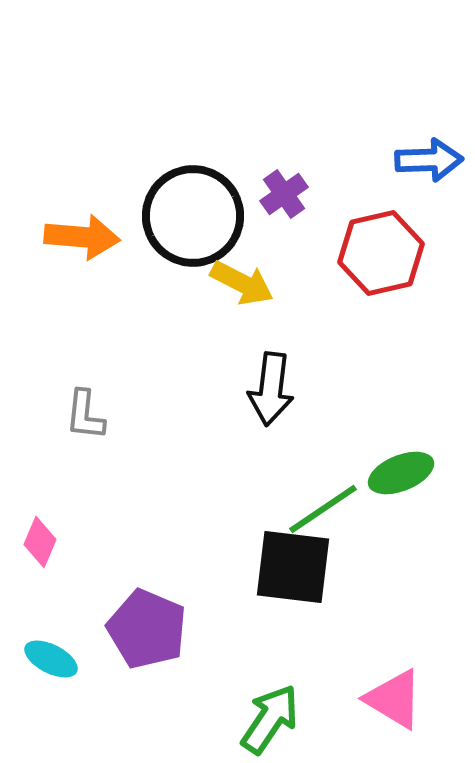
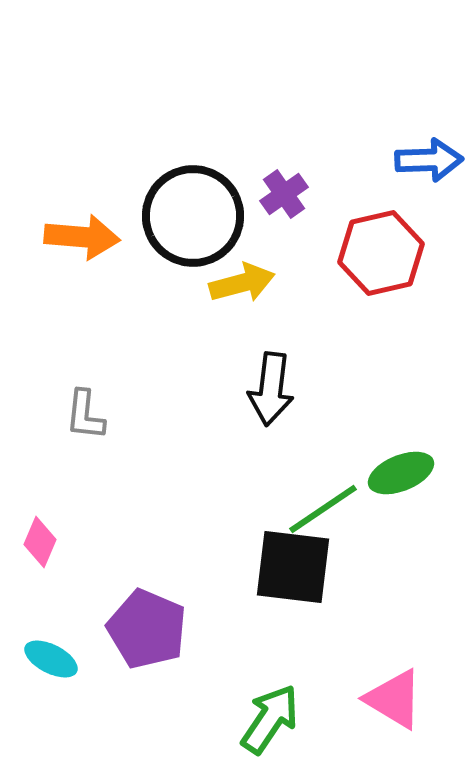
yellow arrow: rotated 42 degrees counterclockwise
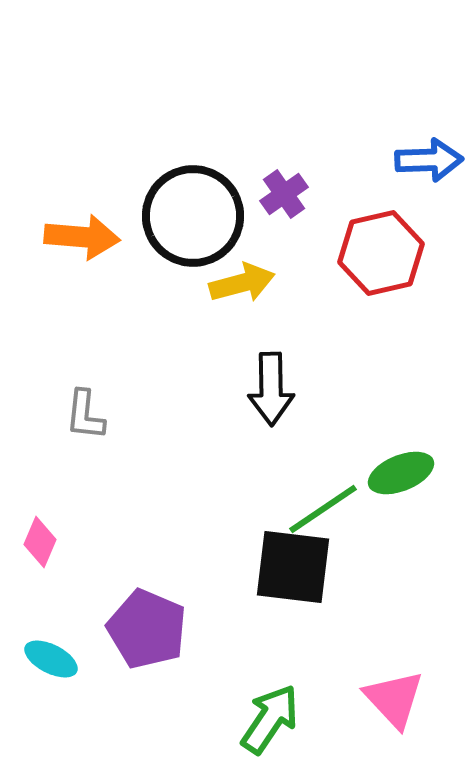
black arrow: rotated 8 degrees counterclockwise
pink triangle: rotated 16 degrees clockwise
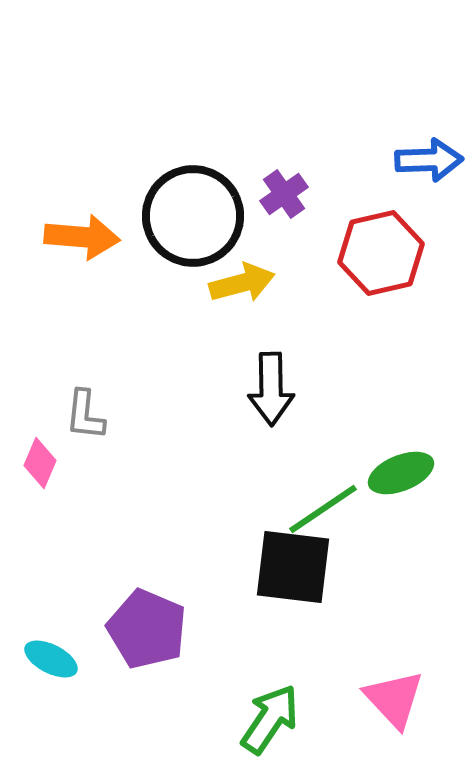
pink diamond: moved 79 px up
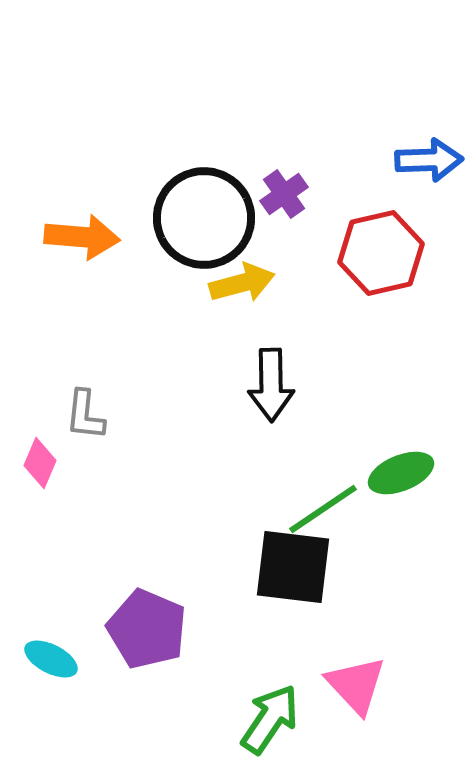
black circle: moved 11 px right, 2 px down
black arrow: moved 4 px up
pink triangle: moved 38 px left, 14 px up
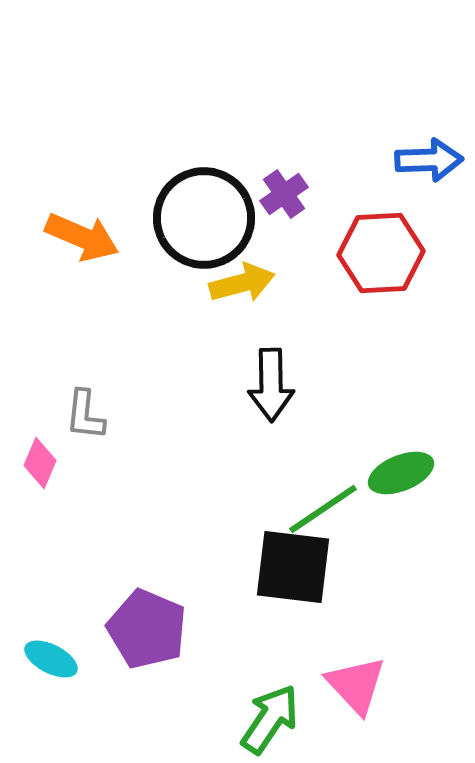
orange arrow: rotated 18 degrees clockwise
red hexagon: rotated 10 degrees clockwise
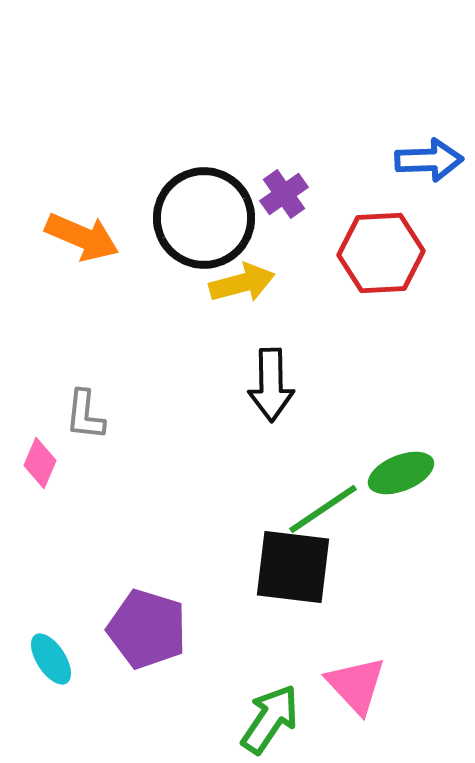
purple pentagon: rotated 6 degrees counterclockwise
cyan ellipse: rotated 30 degrees clockwise
